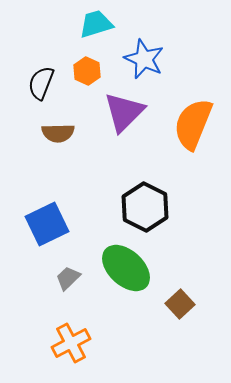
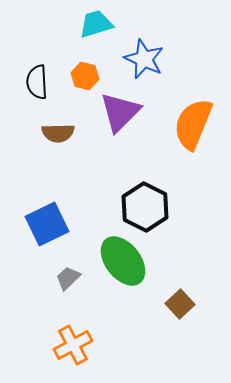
orange hexagon: moved 2 px left, 5 px down; rotated 12 degrees counterclockwise
black semicircle: moved 4 px left, 1 px up; rotated 24 degrees counterclockwise
purple triangle: moved 4 px left
green ellipse: moved 3 px left, 7 px up; rotated 9 degrees clockwise
orange cross: moved 2 px right, 2 px down
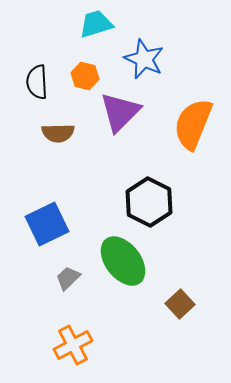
black hexagon: moved 4 px right, 5 px up
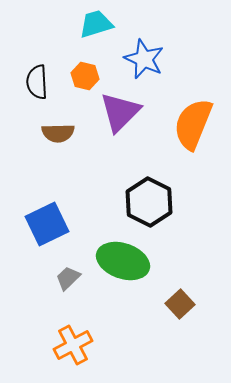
green ellipse: rotated 33 degrees counterclockwise
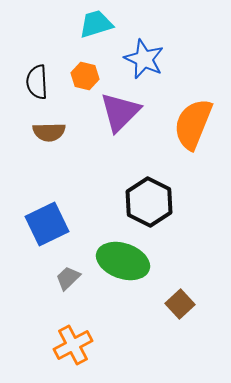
brown semicircle: moved 9 px left, 1 px up
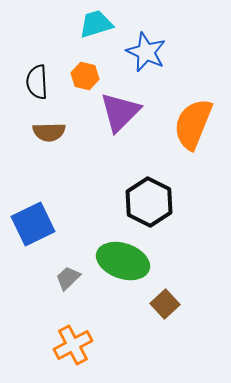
blue star: moved 2 px right, 7 px up
blue square: moved 14 px left
brown square: moved 15 px left
